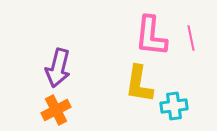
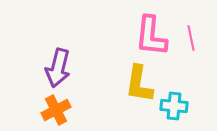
cyan cross: rotated 12 degrees clockwise
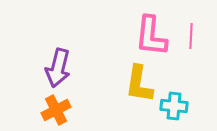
pink line: moved 2 px up; rotated 15 degrees clockwise
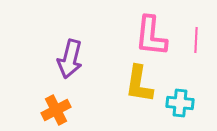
pink line: moved 5 px right, 4 px down
purple arrow: moved 12 px right, 9 px up
cyan cross: moved 6 px right, 3 px up
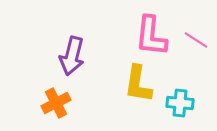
pink line: rotated 60 degrees counterclockwise
purple arrow: moved 2 px right, 3 px up
yellow L-shape: moved 1 px left
orange cross: moved 7 px up
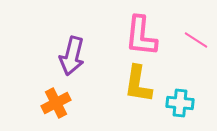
pink L-shape: moved 10 px left
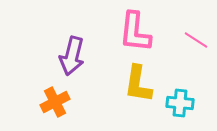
pink L-shape: moved 6 px left, 4 px up
orange cross: moved 1 px left, 1 px up
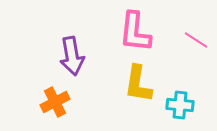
purple arrow: rotated 24 degrees counterclockwise
cyan cross: moved 2 px down
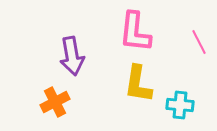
pink line: moved 3 px right, 2 px down; rotated 30 degrees clockwise
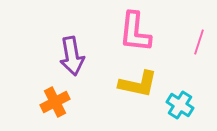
pink line: rotated 45 degrees clockwise
yellow L-shape: rotated 87 degrees counterclockwise
cyan cross: rotated 28 degrees clockwise
